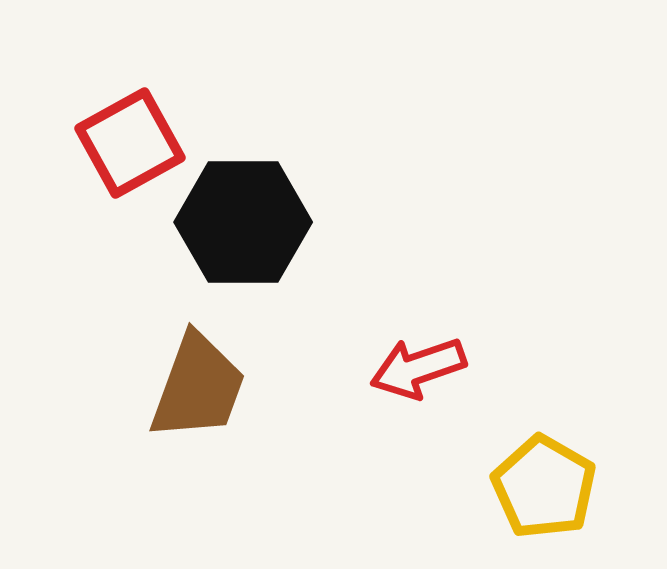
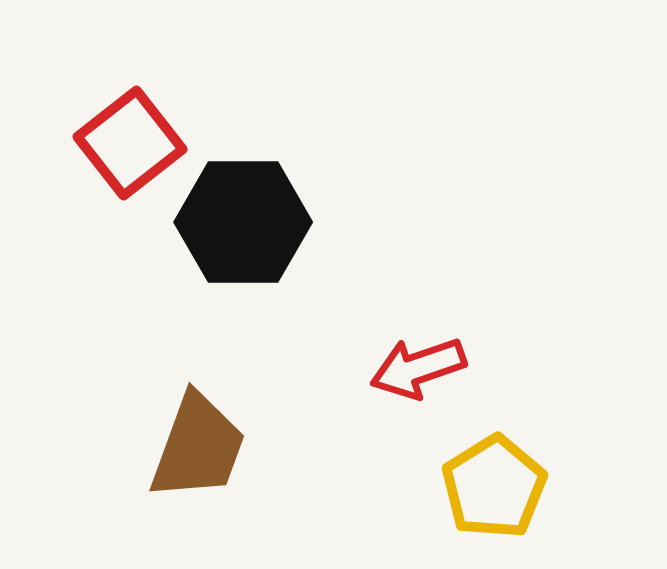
red square: rotated 9 degrees counterclockwise
brown trapezoid: moved 60 px down
yellow pentagon: moved 50 px left; rotated 10 degrees clockwise
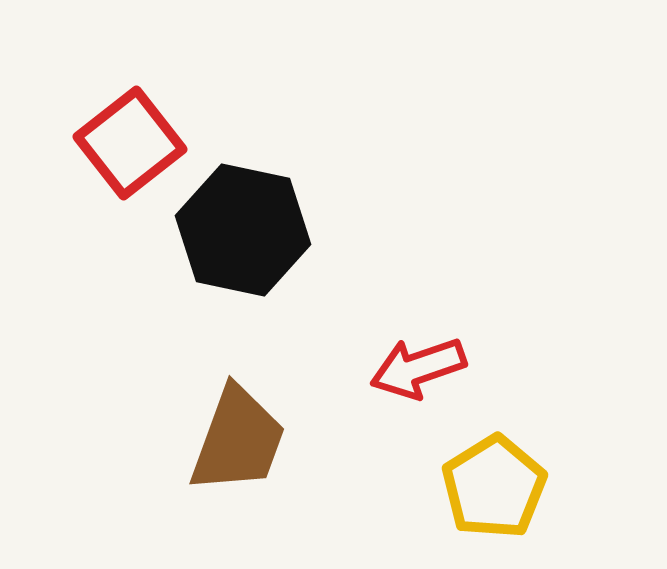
black hexagon: moved 8 px down; rotated 12 degrees clockwise
brown trapezoid: moved 40 px right, 7 px up
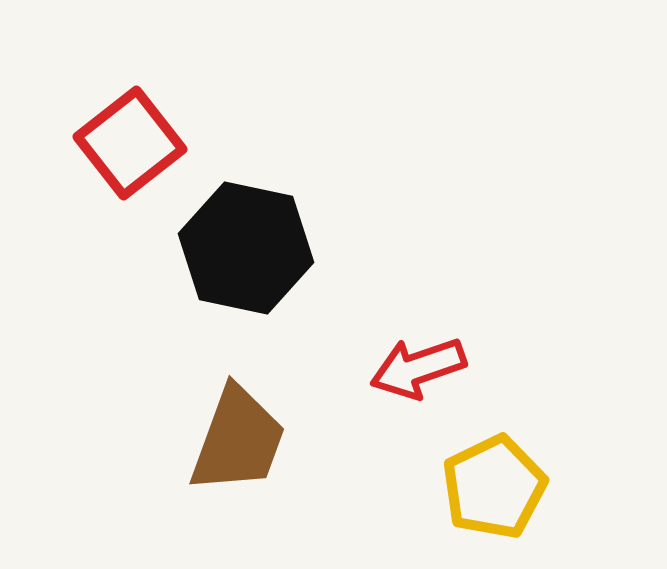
black hexagon: moved 3 px right, 18 px down
yellow pentagon: rotated 6 degrees clockwise
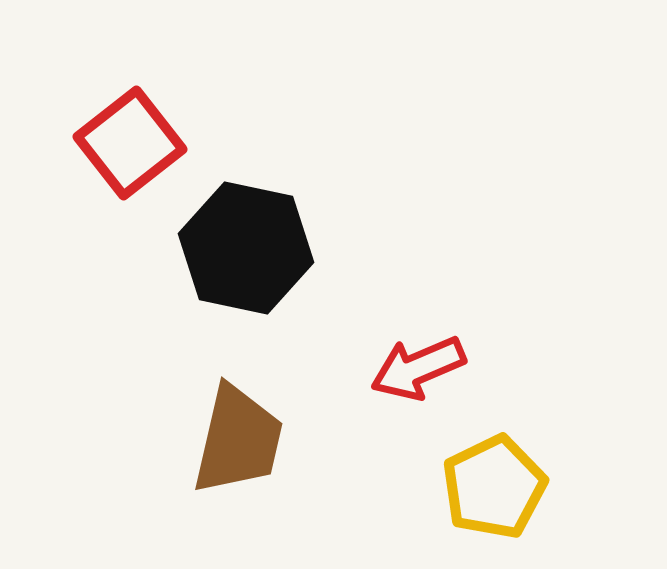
red arrow: rotated 4 degrees counterclockwise
brown trapezoid: rotated 7 degrees counterclockwise
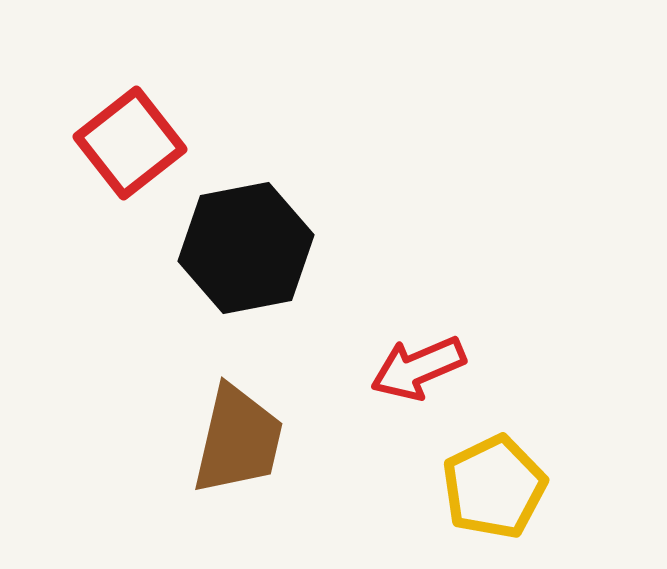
black hexagon: rotated 23 degrees counterclockwise
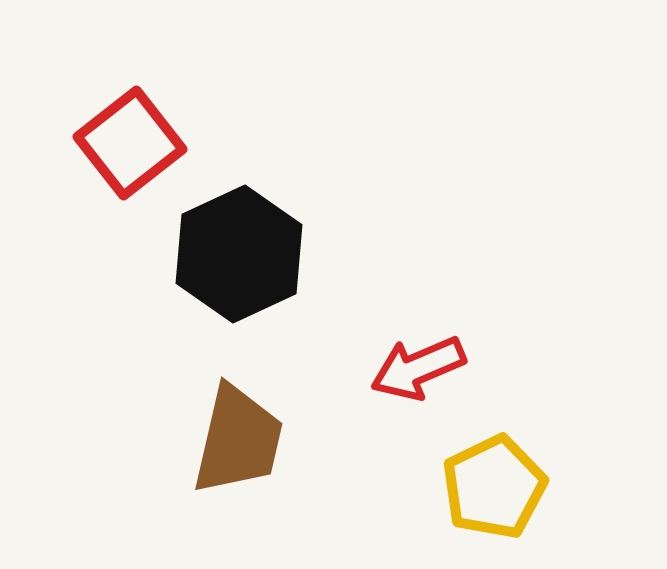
black hexagon: moved 7 px left, 6 px down; rotated 14 degrees counterclockwise
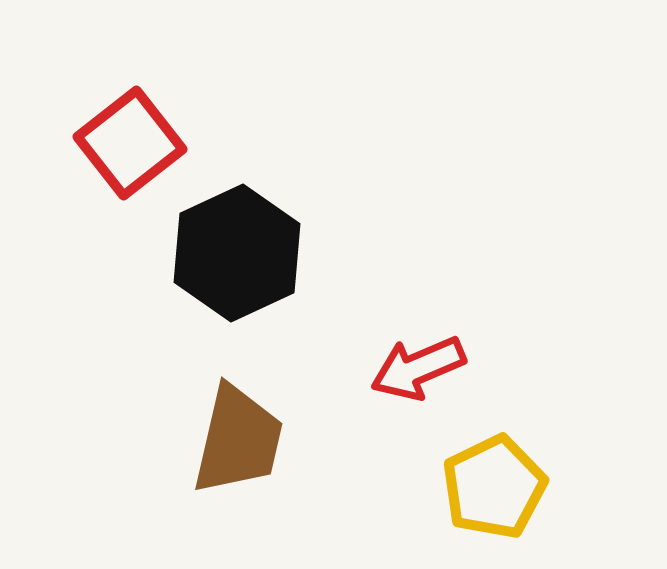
black hexagon: moved 2 px left, 1 px up
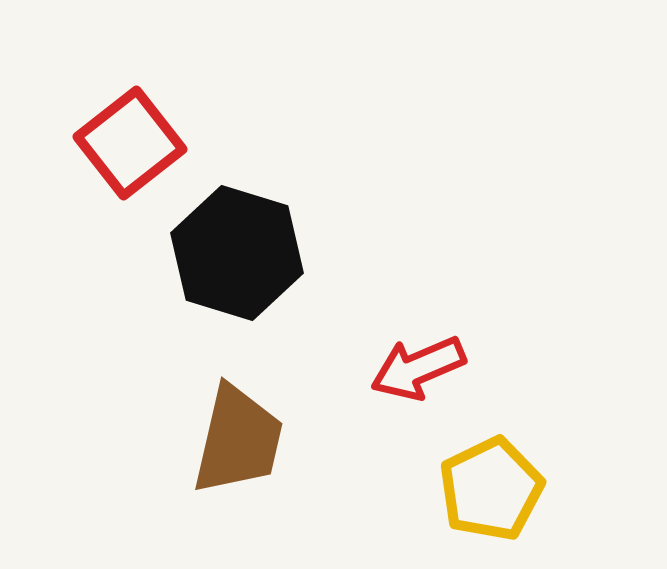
black hexagon: rotated 18 degrees counterclockwise
yellow pentagon: moved 3 px left, 2 px down
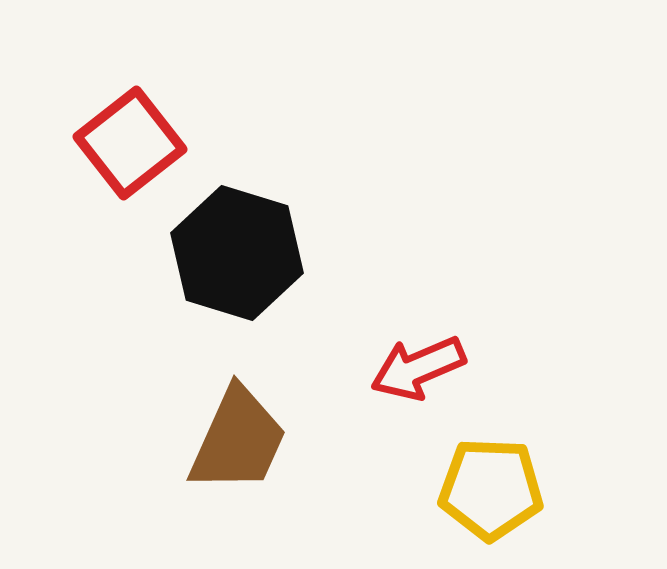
brown trapezoid: rotated 11 degrees clockwise
yellow pentagon: rotated 28 degrees clockwise
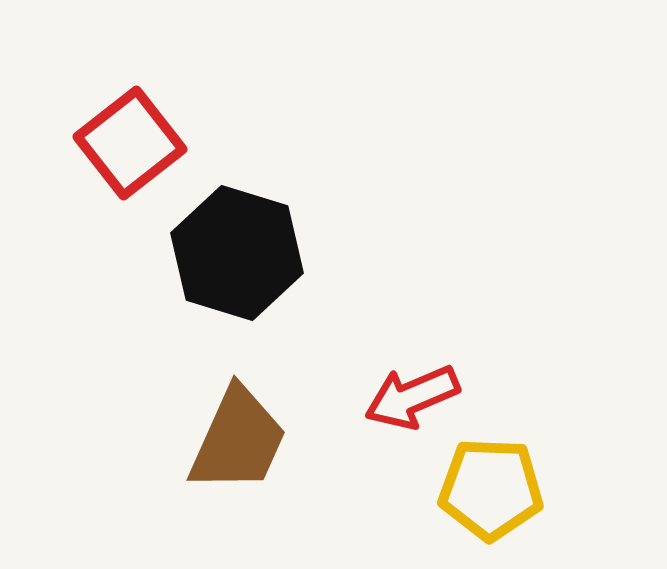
red arrow: moved 6 px left, 29 px down
